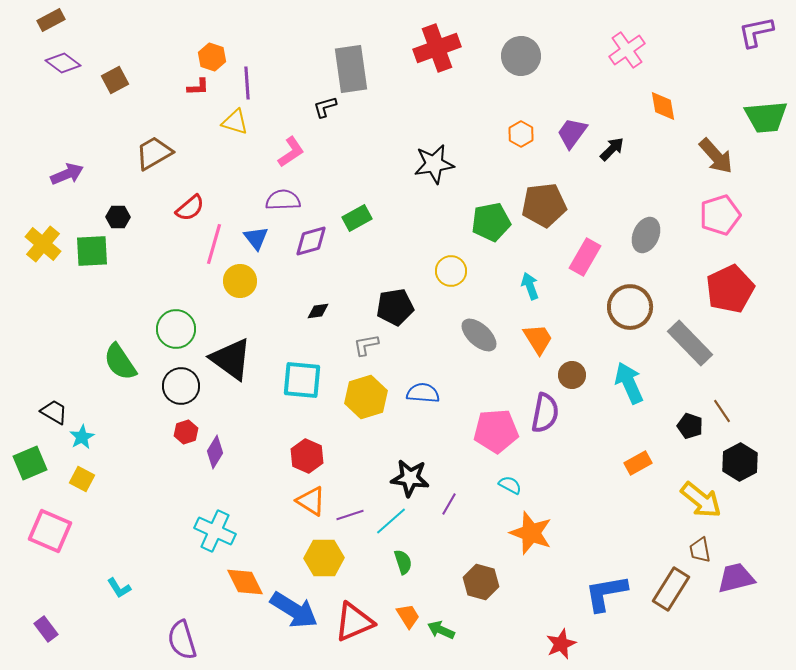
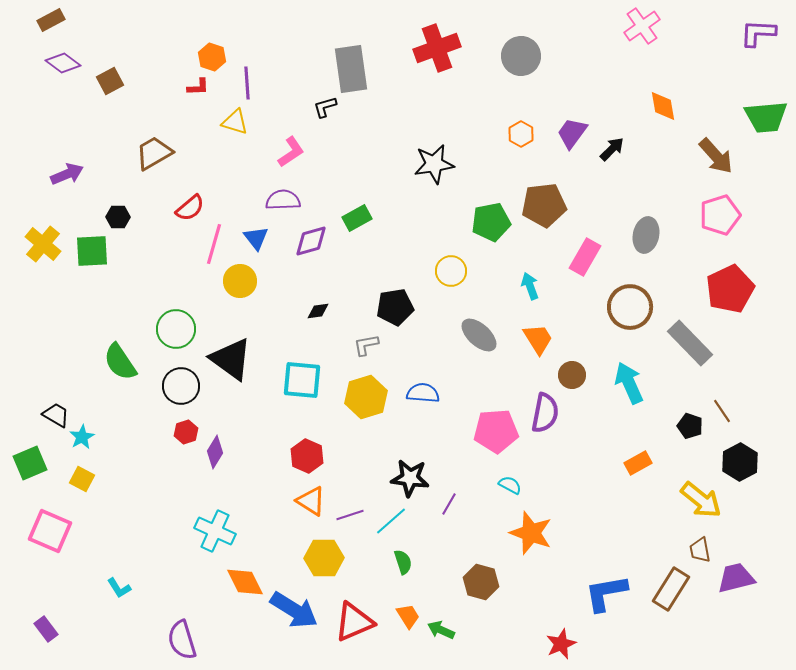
purple L-shape at (756, 32): moved 2 px right, 1 px down; rotated 15 degrees clockwise
pink cross at (627, 50): moved 15 px right, 24 px up
brown square at (115, 80): moved 5 px left, 1 px down
gray ellipse at (646, 235): rotated 12 degrees counterclockwise
black trapezoid at (54, 412): moved 2 px right, 3 px down
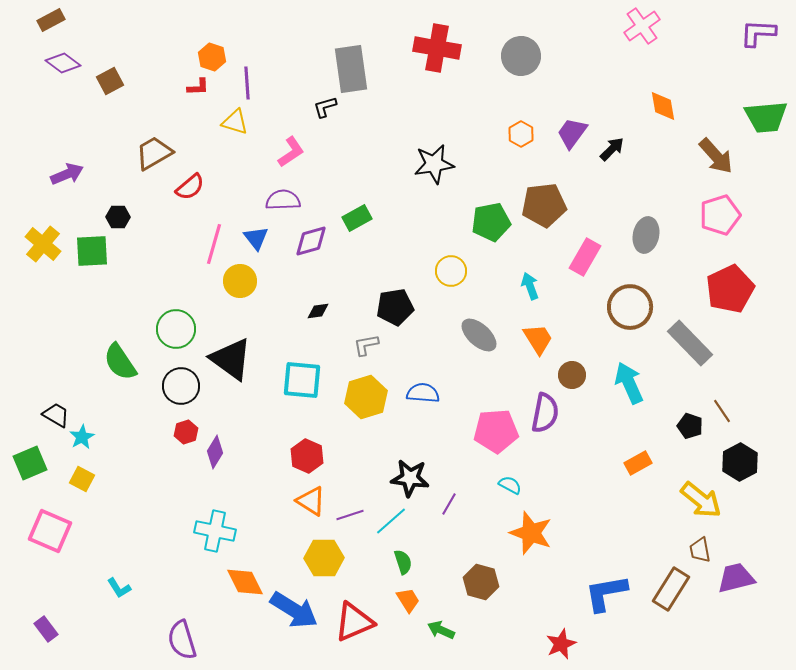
red cross at (437, 48): rotated 30 degrees clockwise
red semicircle at (190, 208): moved 21 px up
cyan cross at (215, 531): rotated 12 degrees counterclockwise
orange trapezoid at (408, 616): moved 16 px up
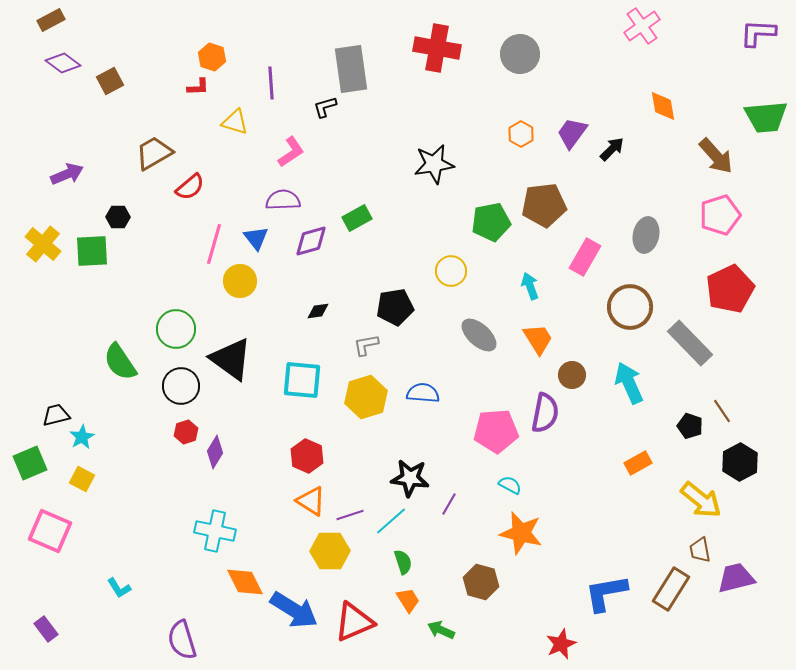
gray circle at (521, 56): moved 1 px left, 2 px up
purple line at (247, 83): moved 24 px right
black trapezoid at (56, 415): rotated 44 degrees counterclockwise
orange star at (531, 533): moved 10 px left; rotated 6 degrees counterclockwise
yellow hexagon at (324, 558): moved 6 px right, 7 px up
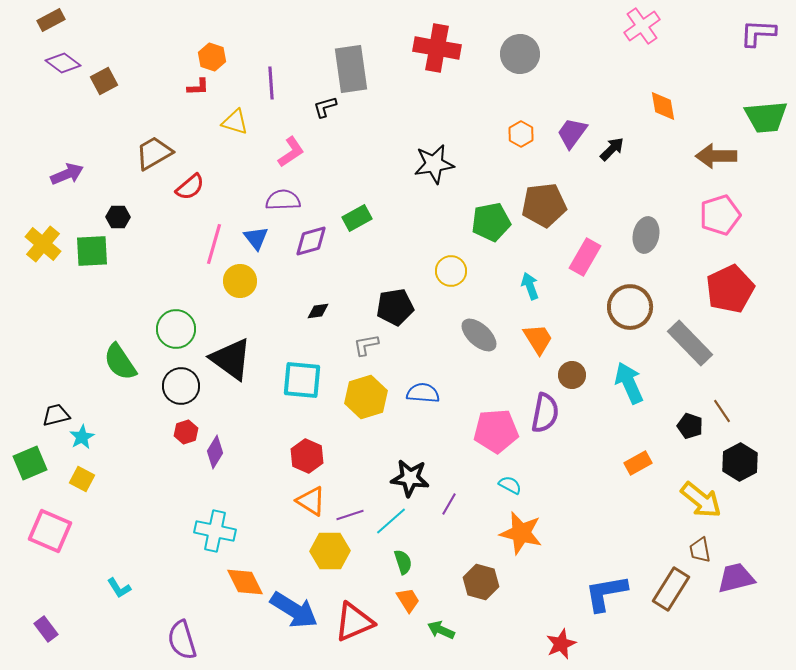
brown square at (110, 81): moved 6 px left
brown arrow at (716, 156): rotated 132 degrees clockwise
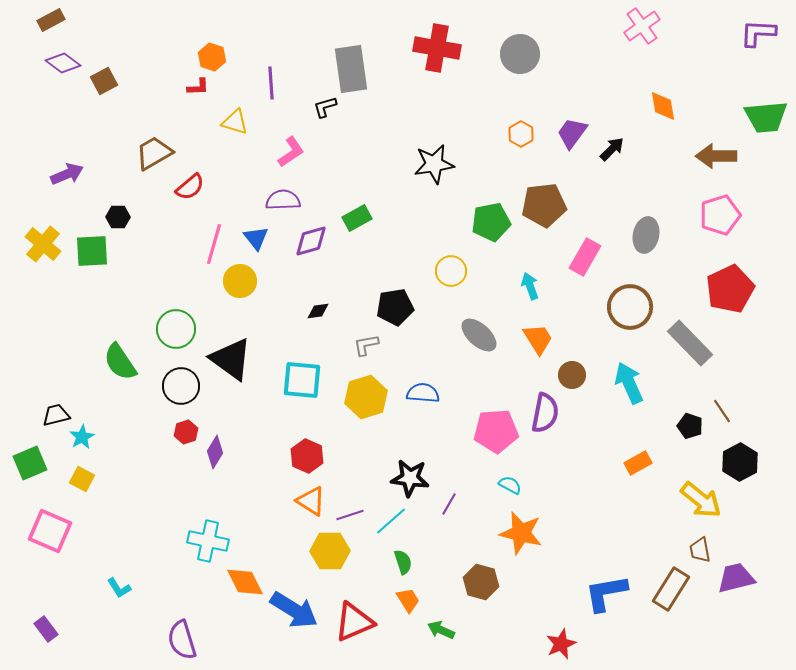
cyan cross at (215, 531): moved 7 px left, 10 px down
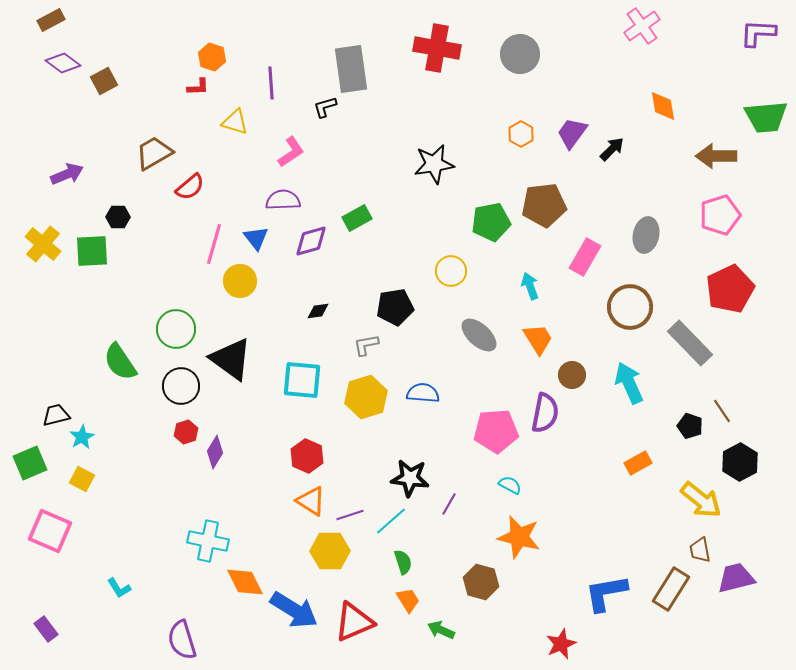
orange star at (521, 533): moved 2 px left, 4 px down
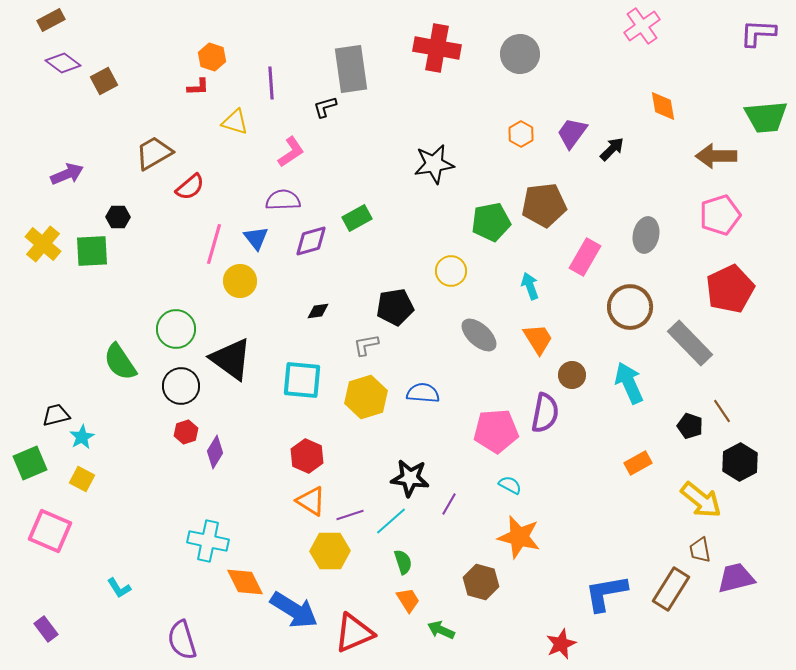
red triangle at (354, 622): moved 11 px down
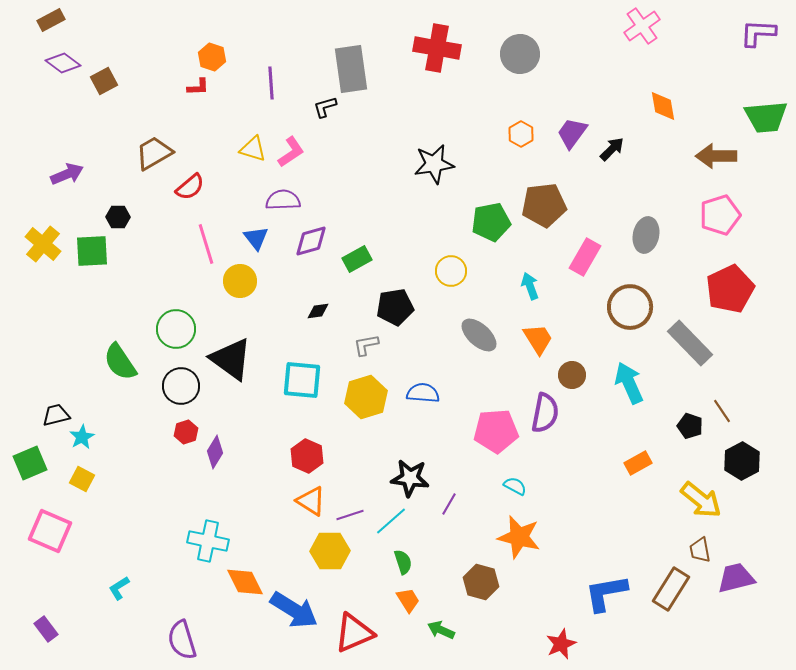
yellow triangle at (235, 122): moved 18 px right, 27 px down
green rectangle at (357, 218): moved 41 px down
pink line at (214, 244): moved 8 px left; rotated 33 degrees counterclockwise
black hexagon at (740, 462): moved 2 px right, 1 px up
cyan semicircle at (510, 485): moved 5 px right, 1 px down
cyan L-shape at (119, 588): rotated 90 degrees clockwise
